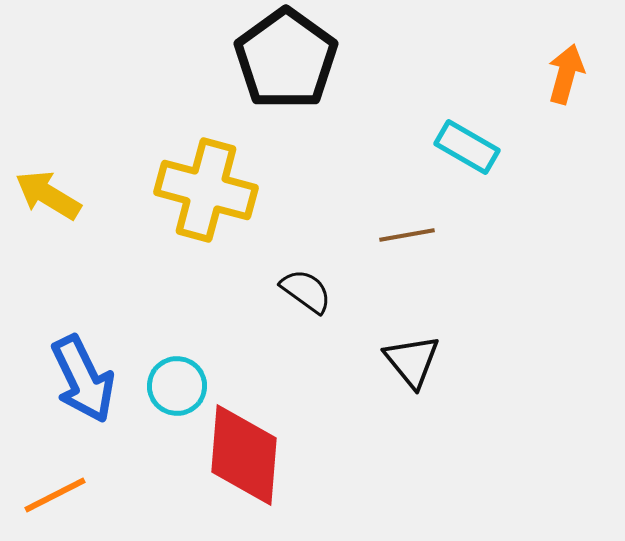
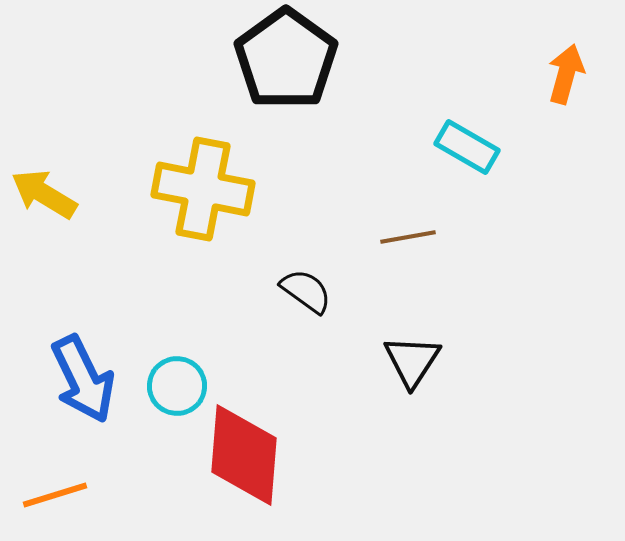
yellow cross: moved 3 px left, 1 px up; rotated 4 degrees counterclockwise
yellow arrow: moved 4 px left, 1 px up
brown line: moved 1 px right, 2 px down
black triangle: rotated 12 degrees clockwise
orange line: rotated 10 degrees clockwise
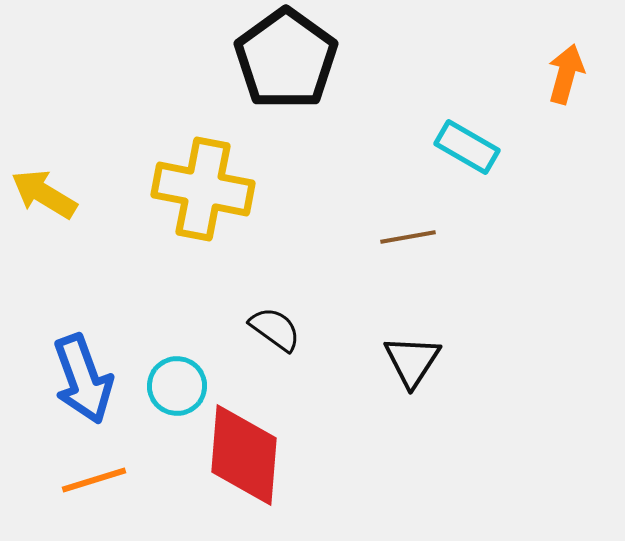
black semicircle: moved 31 px left, 38 px down
blue arrow: rotated 6 degrees clockwise
orange line: moved 39 px right, 15 px up
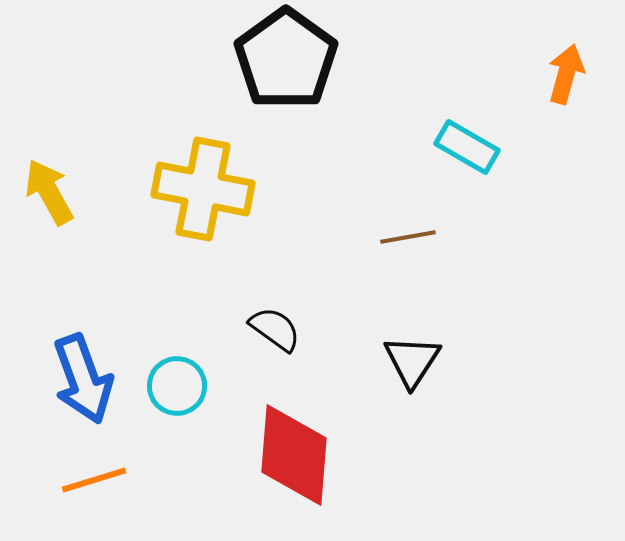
yellow arrow: moved 5 px right, 2 px up; rotated 30 degrees clockwise
red diamond: moved 50 px right
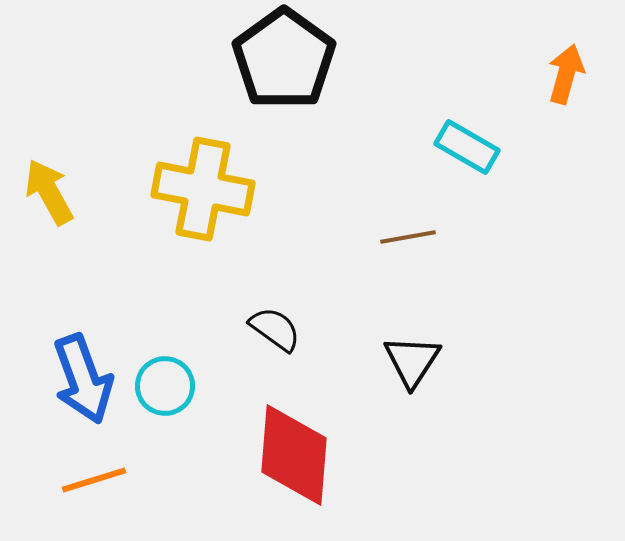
black pentagon: moved 2 px left
cyan circle: moved 12 px left
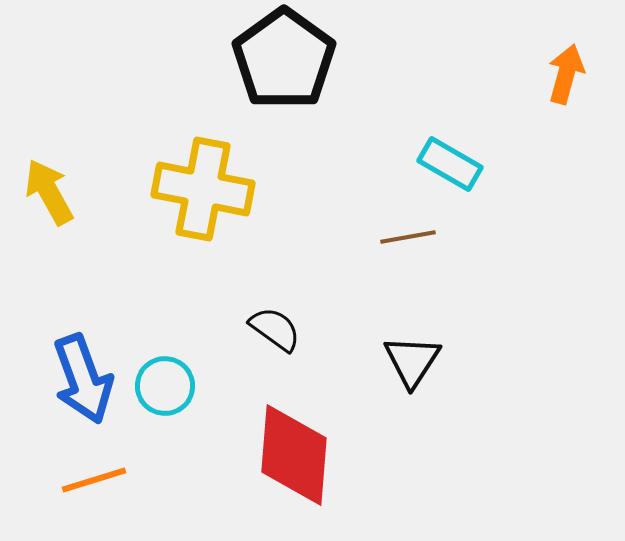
cyan rectangle: moved 17 px left, 17 px down
